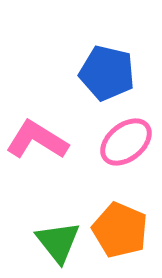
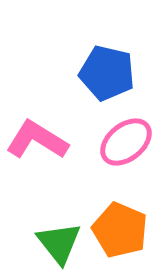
green triangle: moved 1 px right, 1 px down
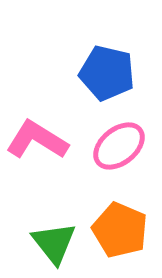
pink ellipse: moved 7 px left, 4 px down
green triangle: moved 5 px left
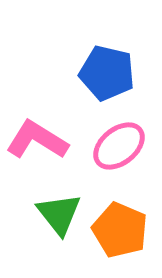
green triangle: moved 5 px right, 29 px up
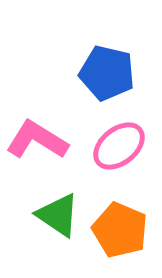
green triangle: moved 1 px left, 1 px down; rotated 18 degrees counterclockwise
